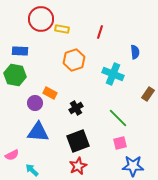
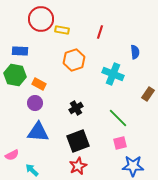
yellow rectangle: moved 1 px down
orange rectangle: moved 11 px left, 9 px up
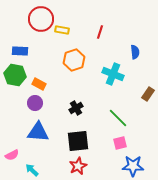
black square: rotated 15 degrees clockwise
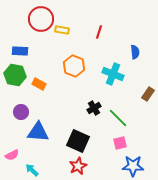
red line: moved 1 px left
orange hexagon: moved 6 px down; rotated 20 degrees counterclockwise
purple circle: moved 14 px left, 9 px down
black cross: moved 18 px right
black square: rotated 30 degrees clockwise
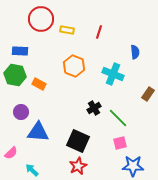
yellow rectangle: moved 5 px right
pink semicircle: moved 1 px left, 2 px up; rotated 16 degrees counterclockwise
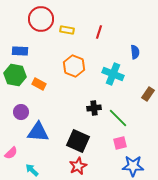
black cross: rotated 24 degrees clockwise
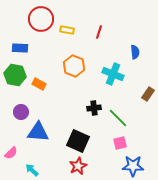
blue rectangle: moved 3 px up
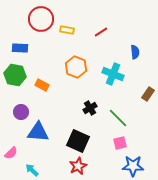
red line: moved 2 px right; rotated 40 degrees clockwise
orange hexagon: moved 2 px right, 1 px down
orange rectangle: moved 3 px right, 1 px down
black cross: moved 4 px left; rotated 24 degrees counterclockwise
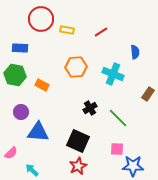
orange hexagon: rotated 25 degrees counterclockwise
pink square: moved 3 px left, 6 px down; rotated 16 degrees clockwise
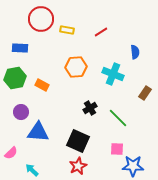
green hexagon: moved 3 px down; rotated 20 degrees counterclockwise
brown rectangle: moved 3 px left, 1 px up
